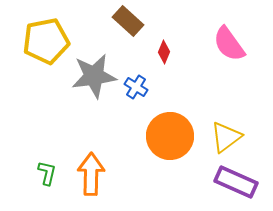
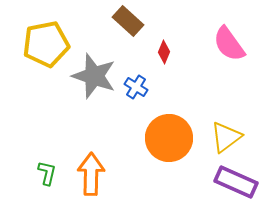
yellow pentagon: moved 3 px down
gray star: rotated 27 degrees clockwise
orange circle: moved 1 px left, 2 px down
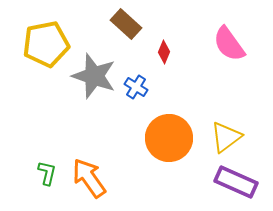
brown rectangle: moved 2 px left, 3 px down
orange arrow: moved 2 px left, 4 px down; rotated 36 degrees counterclockwise
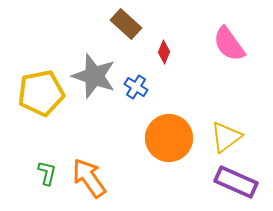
yellow pentagon: moved 5 px left, 49 px down
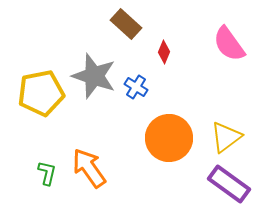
orange arrow: moved 10 px up
purple rectangle: moved 7 px left, 2 px down; rotated 12 degrees clockwise
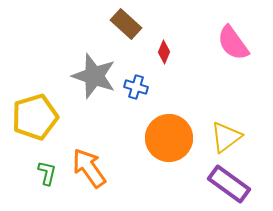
pink semicircle: moved 4 px right, 1 px up
blue cross: rotated 15 degrees counterclockwise
yellow pentagon: moved 6 px left, 24 px down; rotated 6 degrees counterclockwise
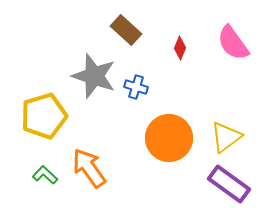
brown rectangle: moved 6 px down
red diamond: moved 16 px right, 4 px up
yellow pentagon: moved 9 px right, 1 px up
green L-shape: moved 2 px left, 2 px down; rotated 60 degrees counterclockwise
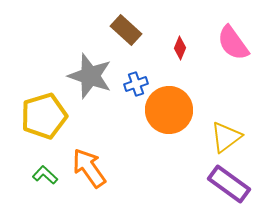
gray star: moved 4 px left
blue cross: moved 3 px up; rotated 35 degrees counterclockwise
orange circle: moved 28 px up
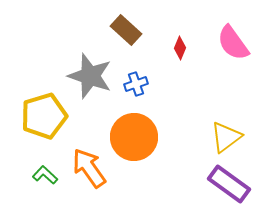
orange circle: moved 35 px left, 27 px down
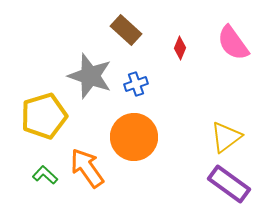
orange arrow: moved 2 px left
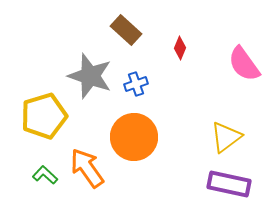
pink semicircle: moved 11 px right, 21 px down
purple rectangle: rotated 24 degrees counterclockwise
